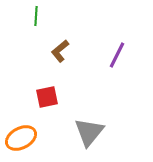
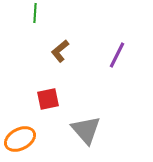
green line: moved 1 px left, 3 px up
red square: moved 1 px right, 2 px down
gray triangle: moved 3 px left, 2 px up; rotated 20 degrees counterclockwise
orange ellipse: moved 1 px left, 1 px down
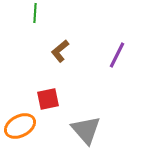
orange ellipse: moved 13 px up
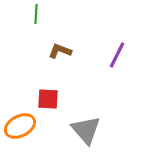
green line: moved 1 px right, 1 px down
brown L-shape: rotated 60 degrees clockwise
red square: rotated 15 degrees clockwise
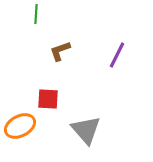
brown L-shape: rotated 40 degrees counterclockwise
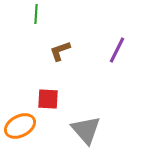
purple line: moved 5 px up
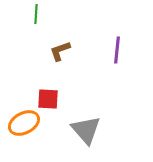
purple line: rotated 20 degrees counterclockwise
orange ellipse: moved 4 px right, 3 px up
